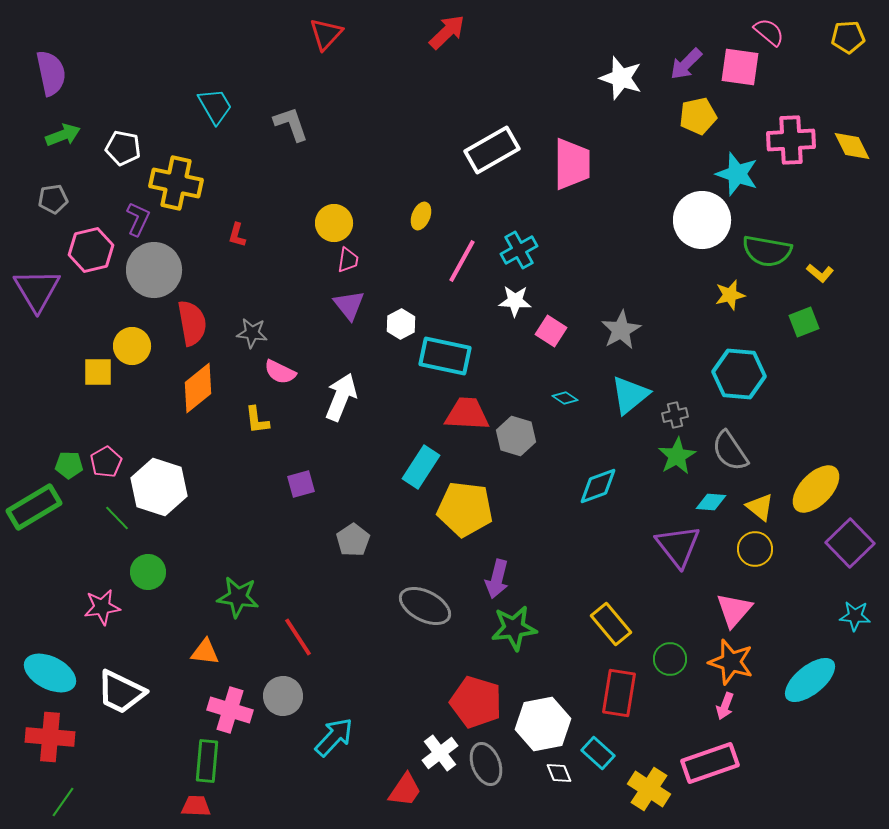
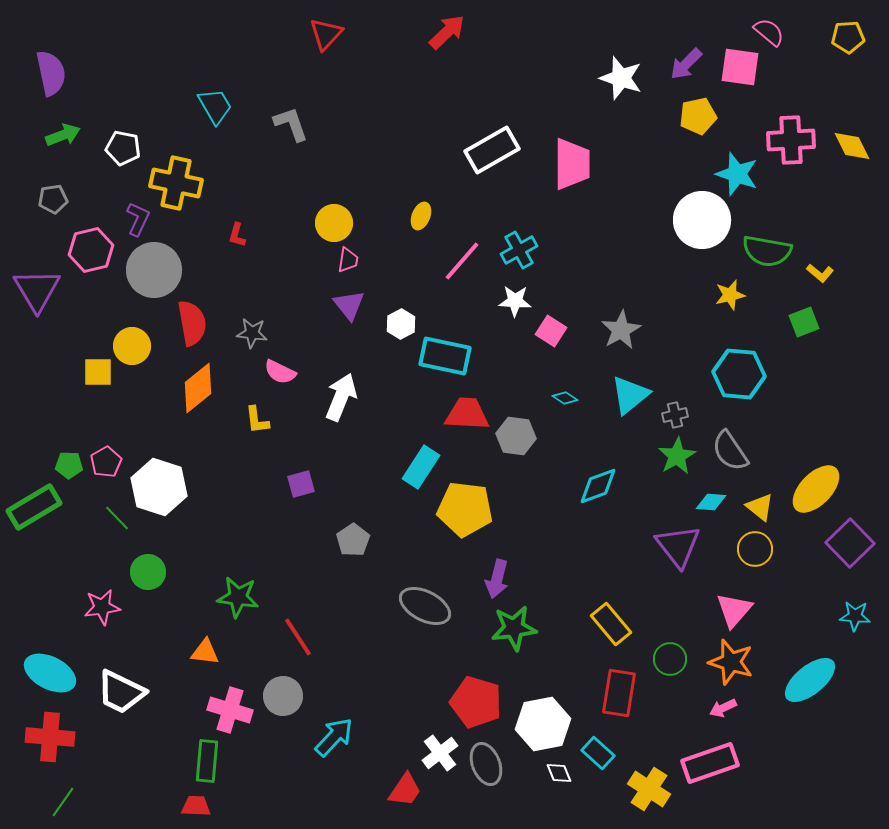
pink line at (462, 261): rotated 12 degrees clockwise
gray hexagon at (516, 436): rotated 9 degrees counterclockwise
pink arrow at (725, 706): moved 2 px left, 2 px down; rotated 44 degrees clockwise
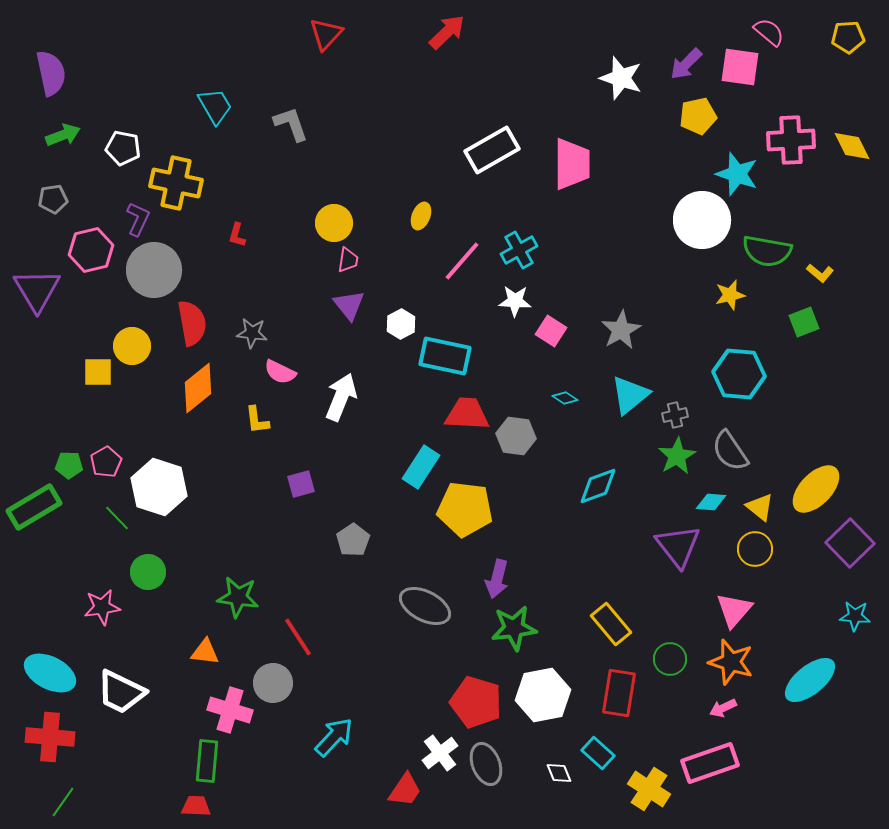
gray circle at (283, 696): moved 10 px left, 13 px up
white hexagon at (543, 724): moved 29 px up
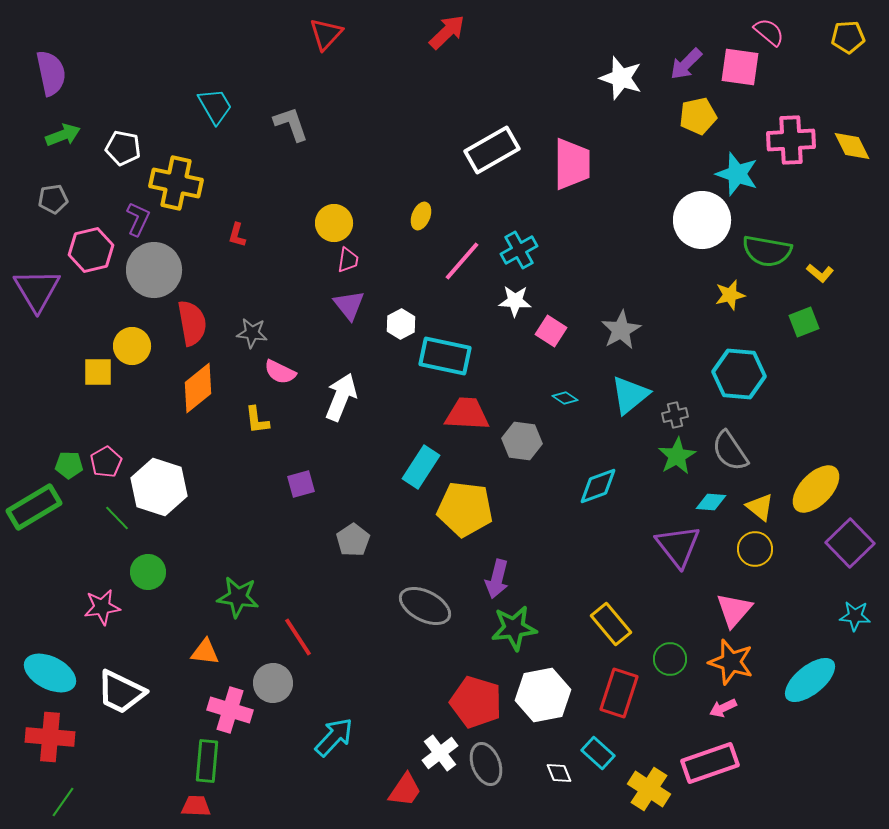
gray hexagon at (516, 436): moved 6 px right, 5 px down
red rectangle at (619, 693): rotated 9 degrees clockwise
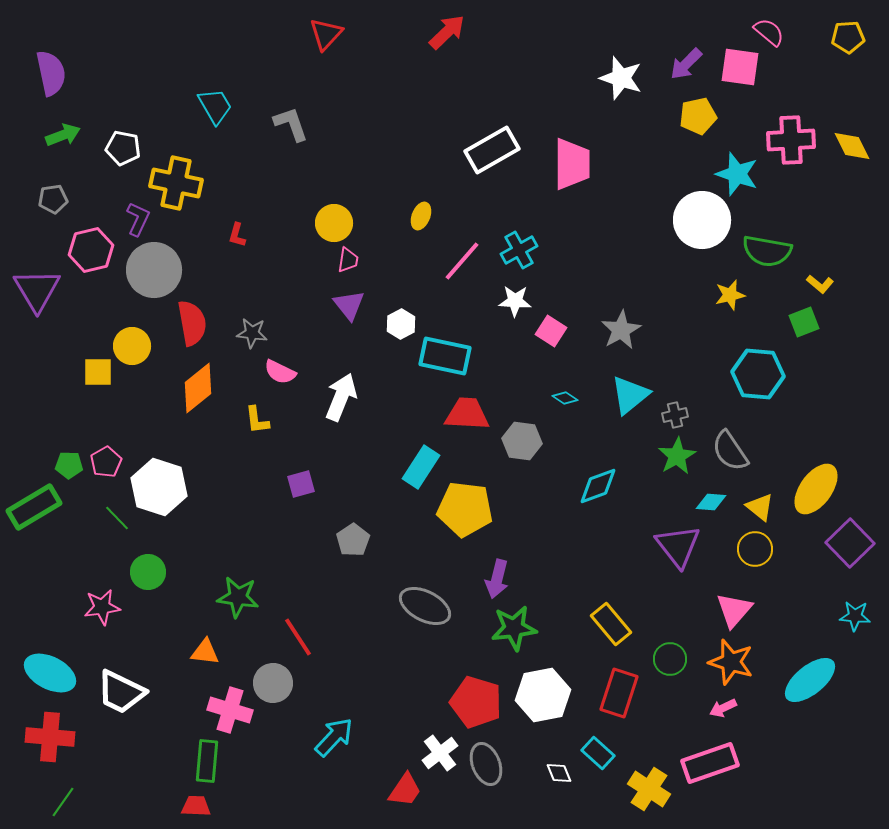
yellow L-shape at (820, 273): moved 11 px down
cyan hexagon at (739, 374): moved 19 px right
yellow ellipse at (816, 489): rotated 8 degrees counterclockwise
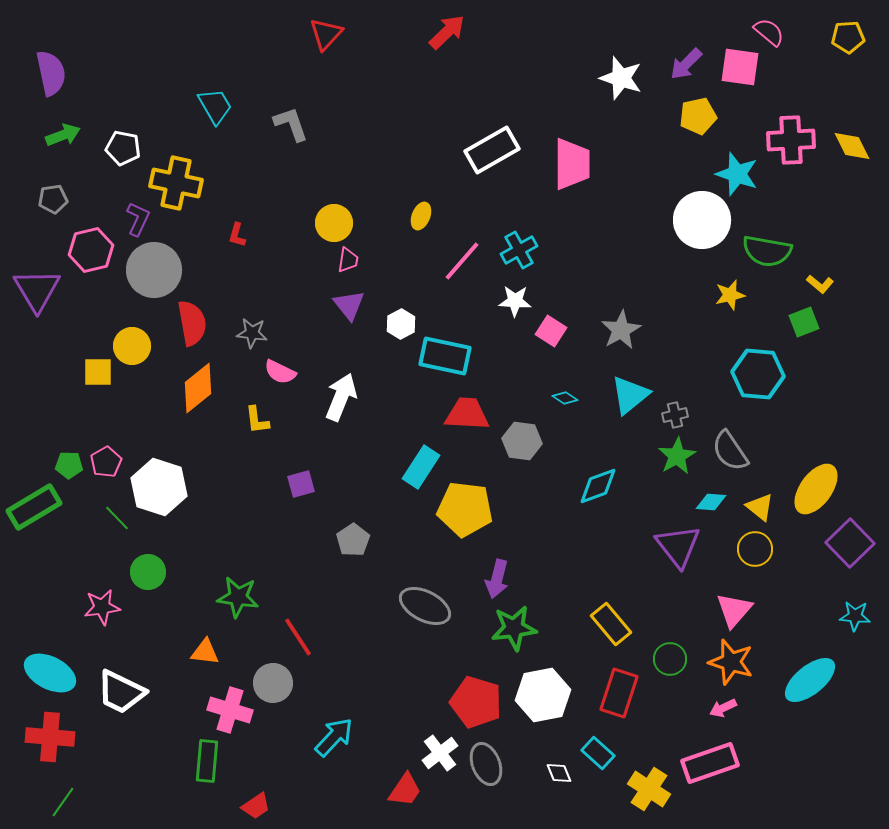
red trapezoid at (196, 806): moved 60 px right; rotated 144 degrees clockwise
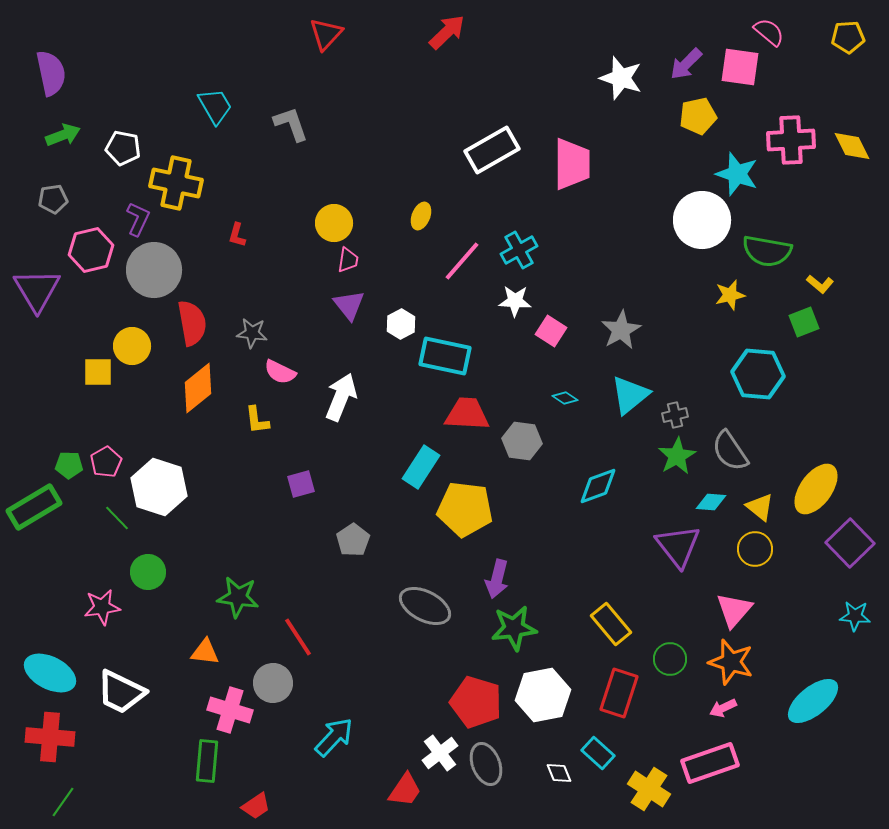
cyan ellipse at (810, 680): moved 3 px right, 21 px down
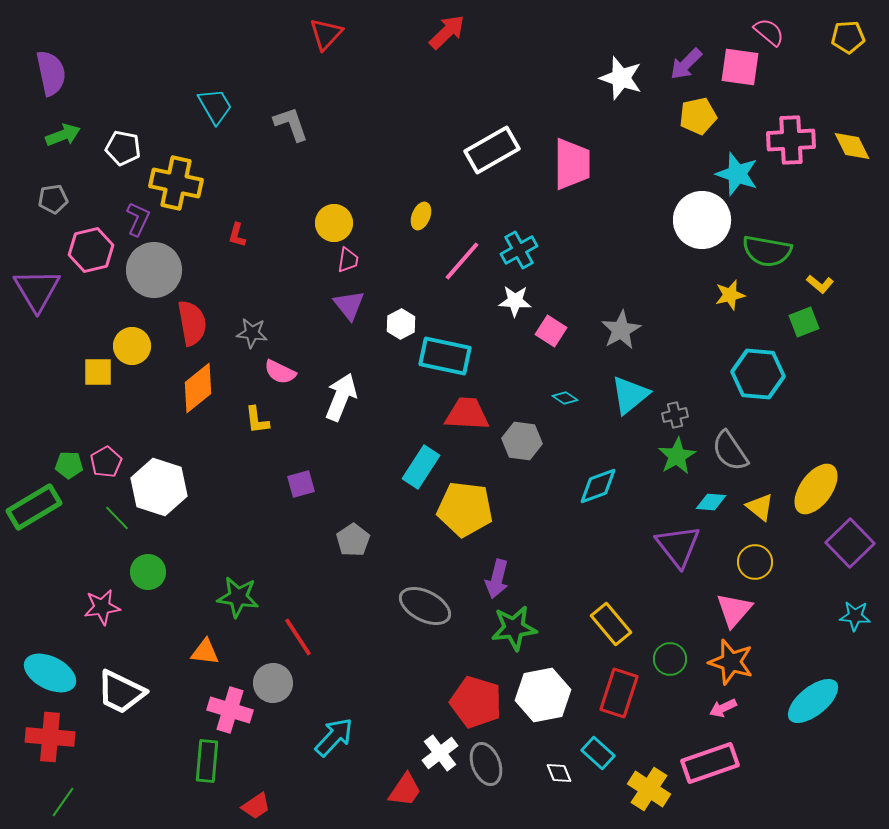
yellow circle at (755, 549): moved 13 px down
